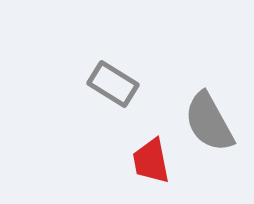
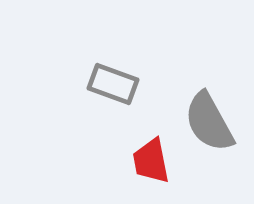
gray rectangle: rotated 12 degrees counterclockwise
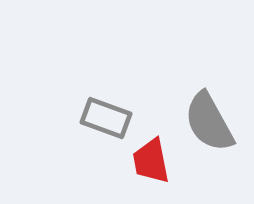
gray rectangle: moved 7 px left, 34 px down
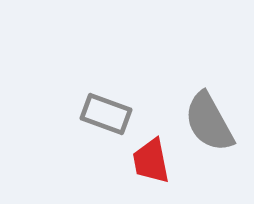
gray rectangle: moved 4 px up
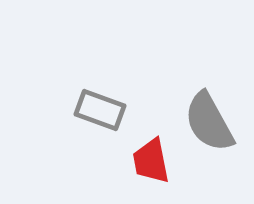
gray rectangle: moved 6 px left, 4 px up
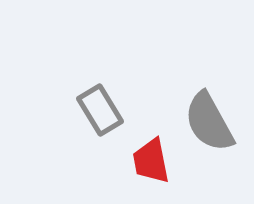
gray rectangle: rotated 39 degrees clockwise
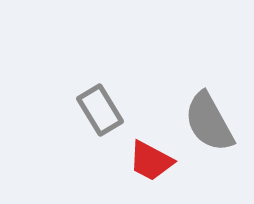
red trapezoid: rotated 51 degrees counterclockwise
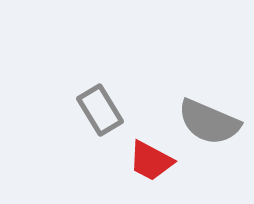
gray semicircle: rotated 38 degrees counterclockwise
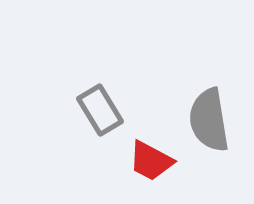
gray semicircle: moved 2 px up; rotated 58 degrees clockwise
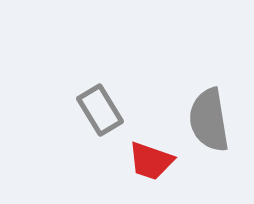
red trapezoid: rotated 9 degrees counterclockwise
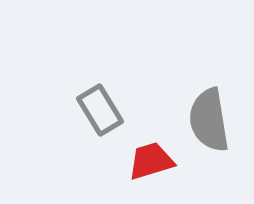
red trapezoid: rotated 144 degrees clockwise
